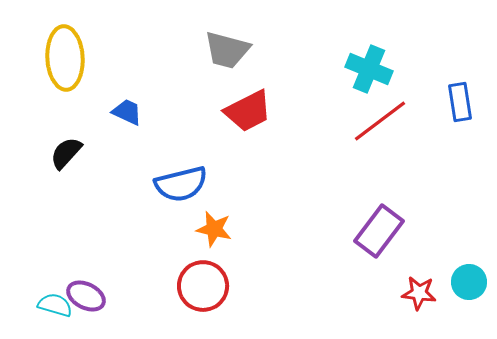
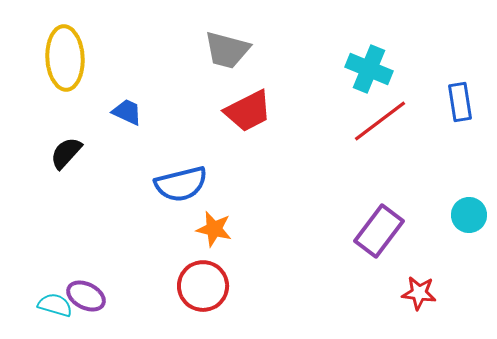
cyan circle: moved 67 px up
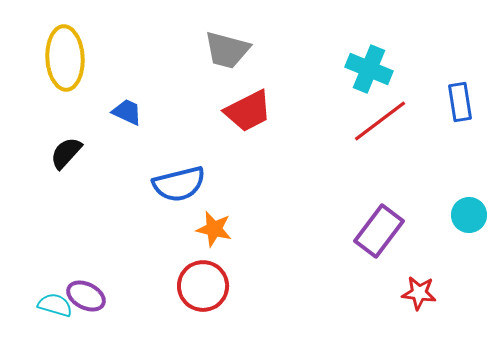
blue semicircle: moved 2 px left
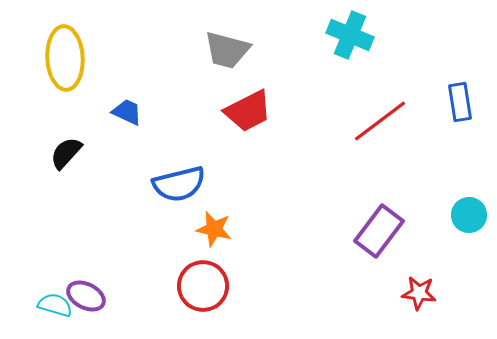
cyan cross: moved 19 px left, 34 px up
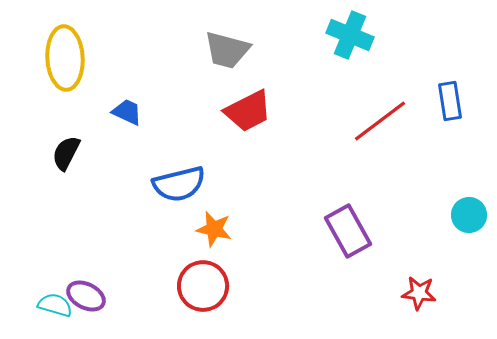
blue rectangle: moved 10 px left, 1 px up
black semicircle: rotated 15 degrees counterclockwise
purple rectangle: moved 31 px left; rotated 66 degrees counterclockwise
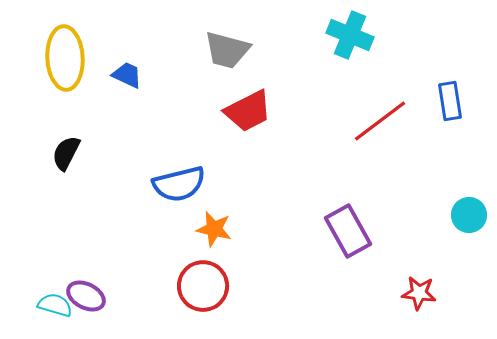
blue trapezoid: moved 37 px up
